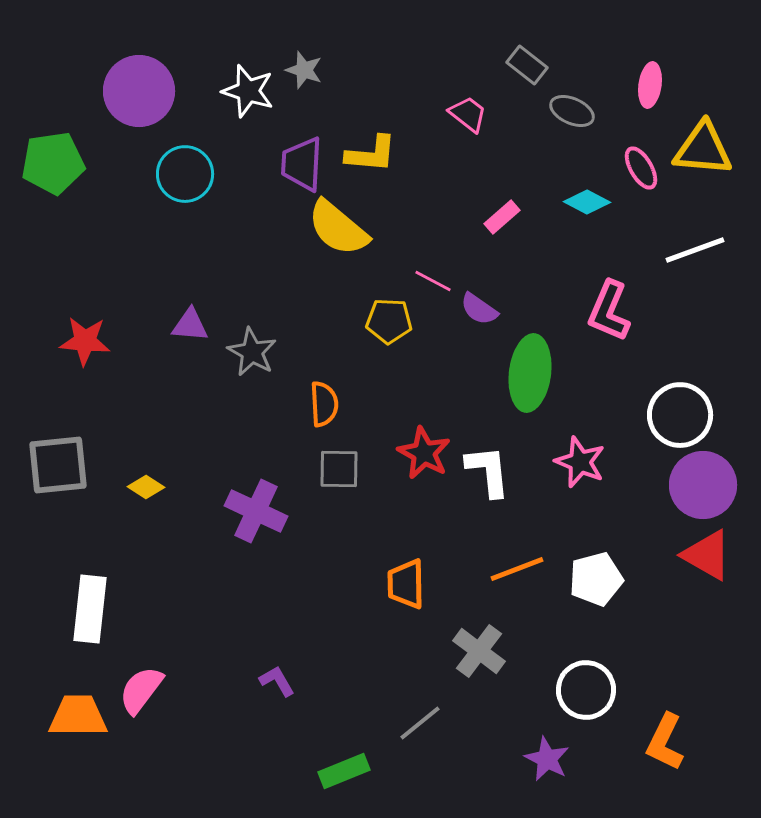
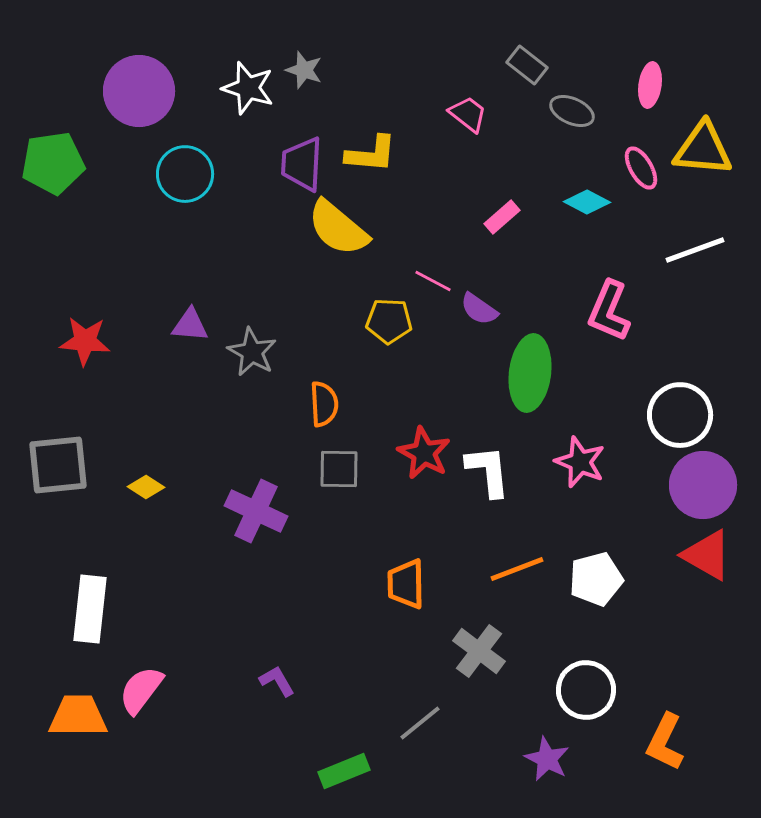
white star at (248, 91): moved 3 px up
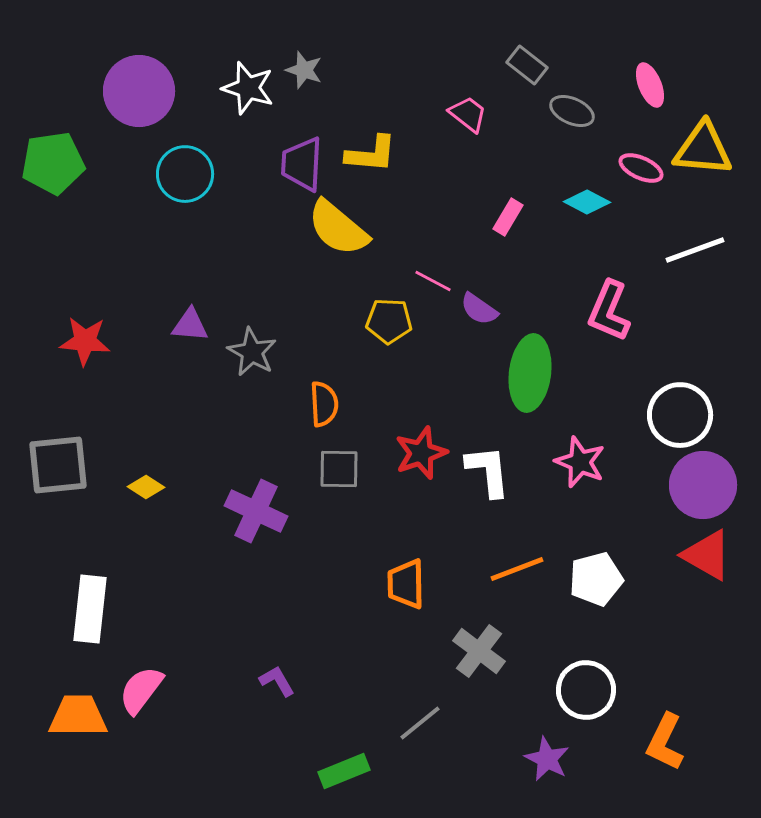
pink ellipse at (650, 85): rotated 30 degrees counterclockwise
pink ellipse at (641, 168): rotated 36 degrees counterclockwise
pink rectangle at (502, 217): moved 6 px right; rotated 18 degrees counterclockwise
red star at (424, 453): moved 3 px left; rotated 24 degrees clockwise
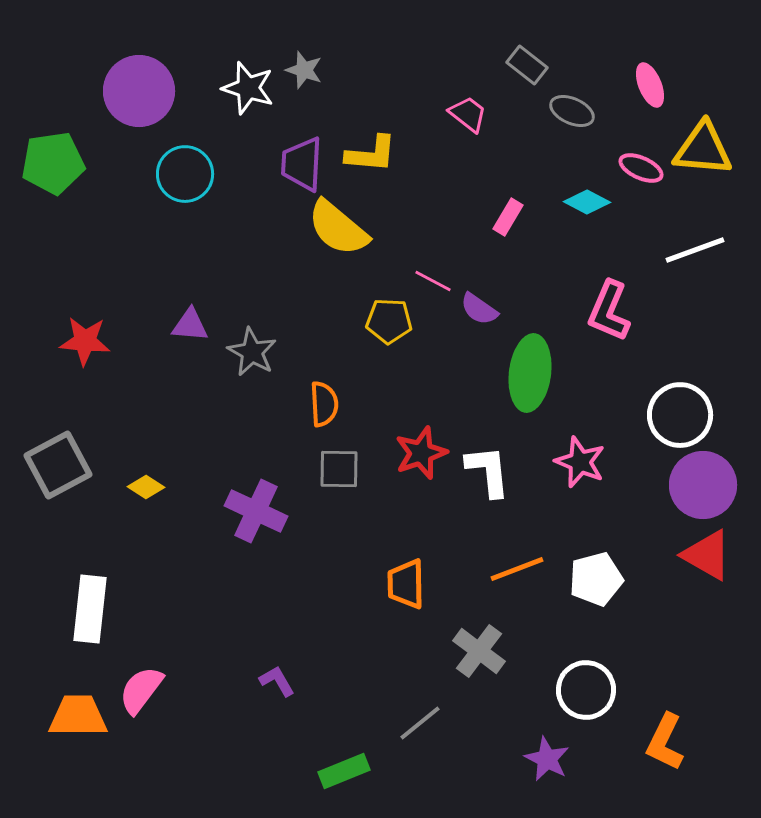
gray square at (58, 465): rotated 22 degrees counterclockwise
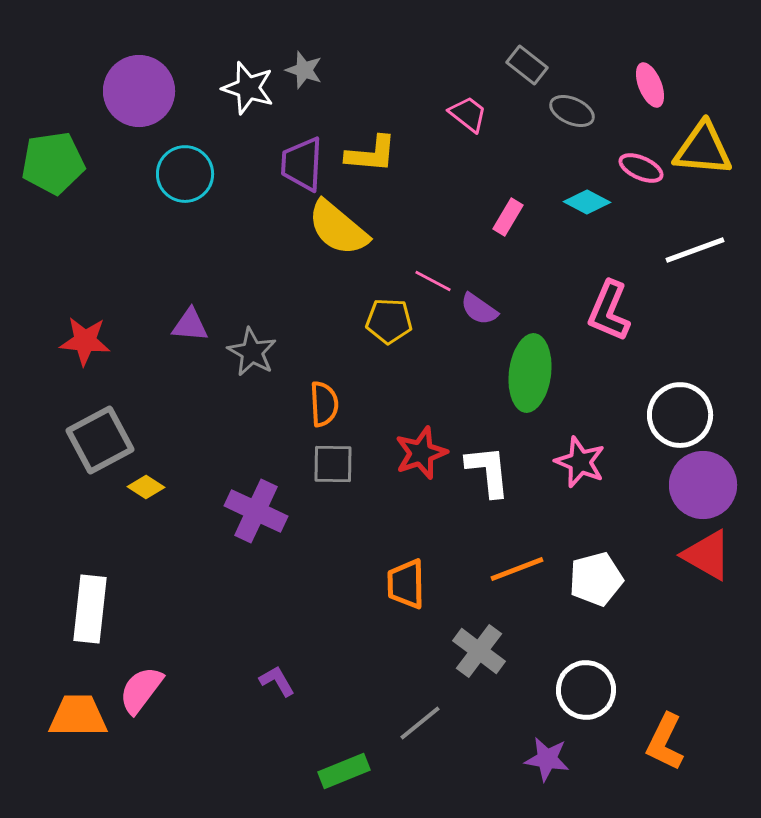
gray square at (58, 465): moved 42 px right, 25 px up
gray square at (339, 469): moved 6 px left, 5 px up
purple star at (547, 759): rotated 18 degrees counterclockwise
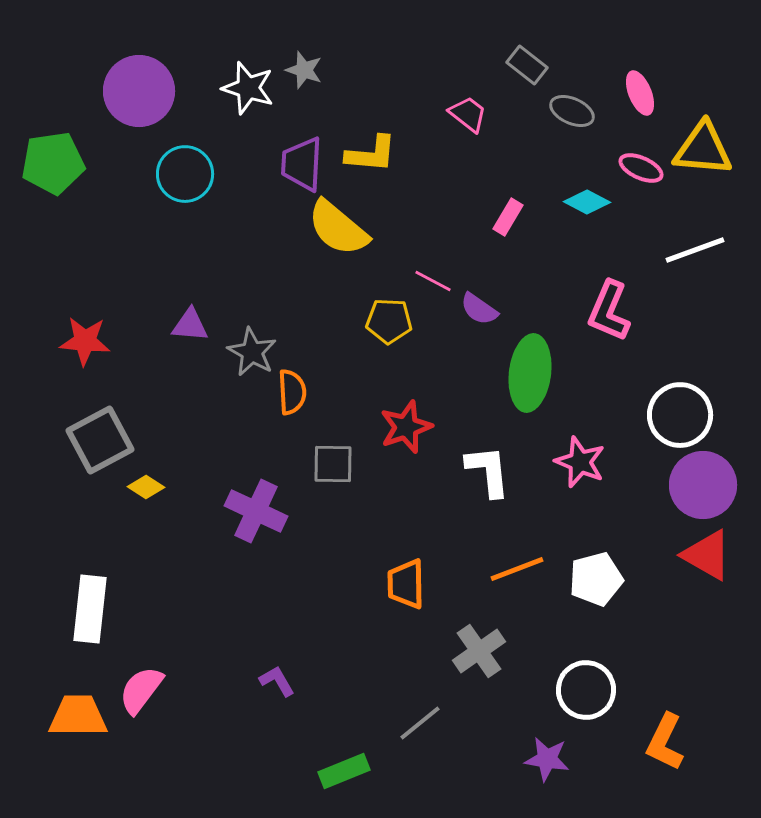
pink ellipse at (650, 85): moved 10 px left, 8 px down
orange semicircle at (324, 404): moved 32 px left, 12 px up
red star at (421, 453): moved 15 px left, 26 px up
gray cross at (479, 651): rotated 18 degrees clockwise
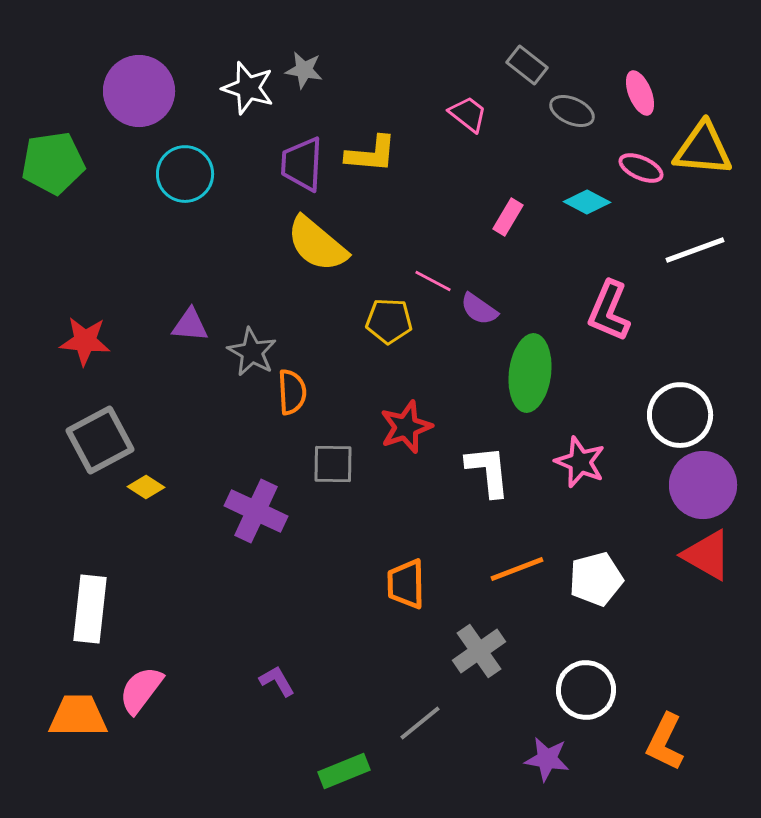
gray star at (304, 70): rotated 9 degrees counterclockwise
yellow semicircle at (338, 228): moved 21 px left, 16 px down
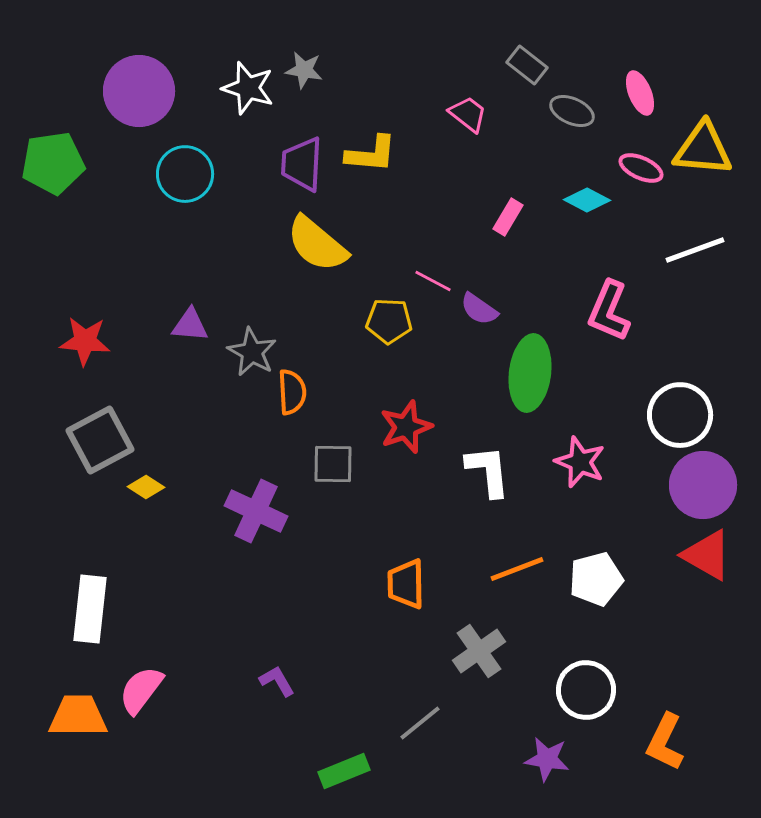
cyan diamond at (587, 202): moved 2 px up
